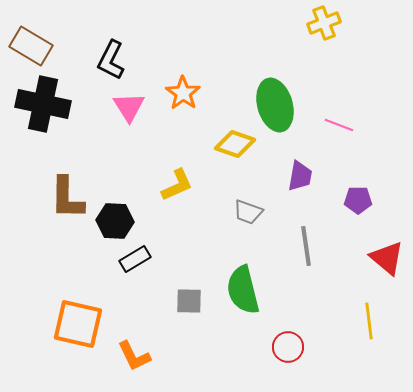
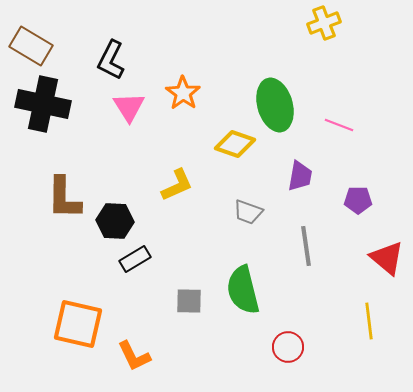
brown L-shape: moved 3 px left
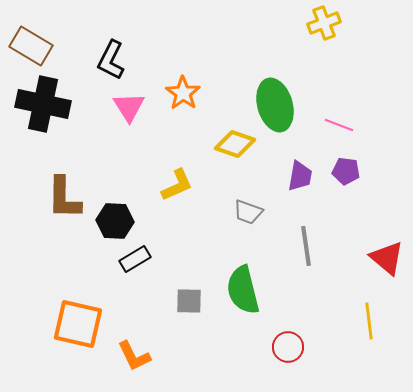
purple pentagon: moved 12 px left, 29 px up; rotated 8 degrees clockwise
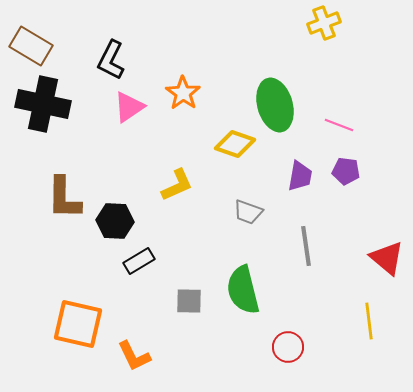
pink triangle: rotated 28 degrees clockwise
black rectangle: moved 4 px right, 2 px down
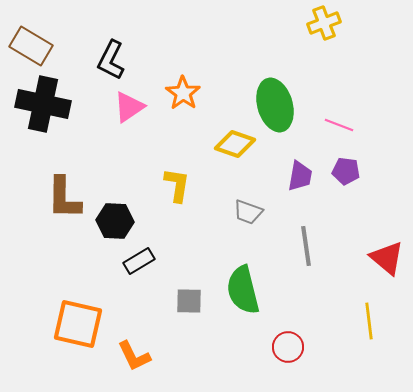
yellow L-shape: rotated 57 degrees counterclockwise
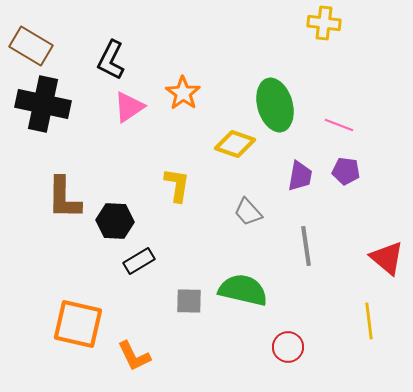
yellow cross: rotated 28 degrees clockwise
gray trapezoid: rotated 28 degrees clockwise
green semicircle: rotated 117 degrees clockwise
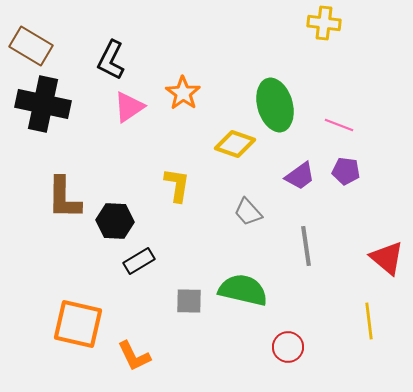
purple trapezoid: rotated 44 degrees clockwise
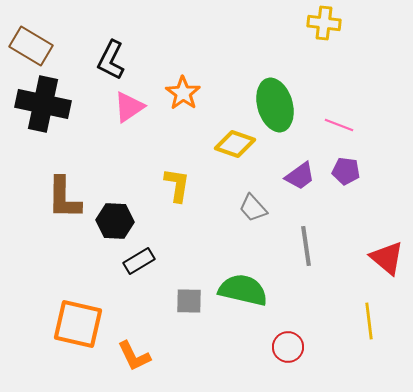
gray trapezoid: moved 5 px right, 4 px up
